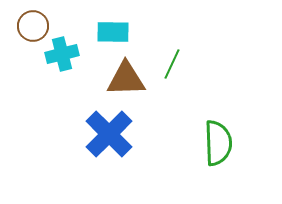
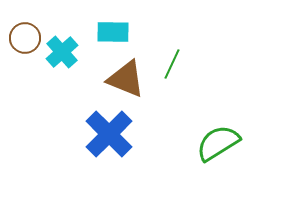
brown circle: moved 8 px left, 12 px down
cyan cross: moved 2 px up; rotated 28 degrees counterclockwise
brown triangle: rotated 24 degrees clockwise
green semicircle: rotated 120 degrees counterclockwise
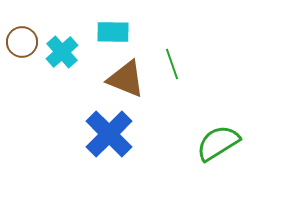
brown circle: moved 3 px left, 4 px down
green line: rotated 44 degrees counterclockwise
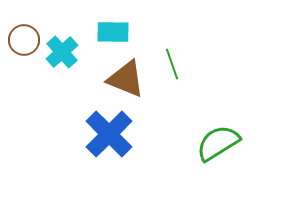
brown circle: moved 2 px right, 2 px up
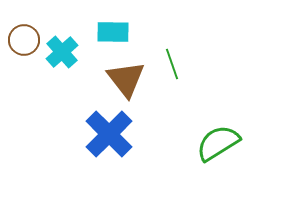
brown triangle: rotated 30 degrees clockwise
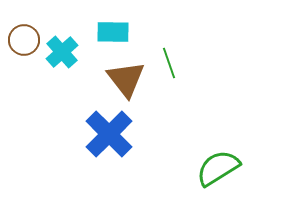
green line: moved 3 px left, 1 px up
green semicircle: moved 25 px down
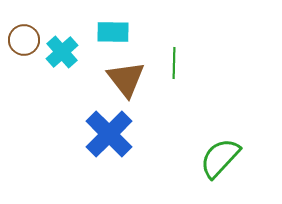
green line: moved 5 px right; rotated 20 degrees clockwise
green semicircle: moved 2 px right, 10 px up; rotated 15 degrees counterclockwise
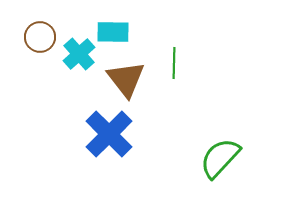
brown circle: moved 16 px right, 3 px up
cyan cross: moved 17 px right, 2 px down
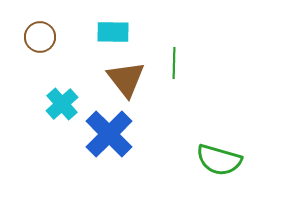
cyan cross: moved 17 px left, 50 px down
green semicircle: moved 1 px left, 2 px down; rotated 117 degrees counterclockwise
